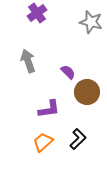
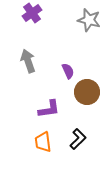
purple cross: moved 5 px left
gray star: moved 2 px left, 2 px up
purple semicircle: moved 1 px up; rotated 21 degrees clockwise
orange trapezoid: rotated 55 degrees counterclockwise
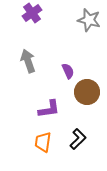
orange trapezoid: rotated 15 degrees clockwise
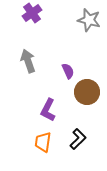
purple L-shape: moved 1 px left, 1 px down; rotated 125 degrees clockwise
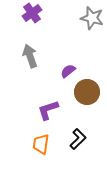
gray star: moved 3 px right, 2 px up
gray arrow: moved 2 px right, 5 px up
purple semicircle: rotated 105 degrees counterclockwise
purple L-shape: rotated 45 degrees clockwise
orange trapezoid: moved 2 px left, 2 px down
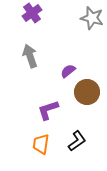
black L-shape: moved 1 px left, 2 px down; rotated 10 degrees clockwise
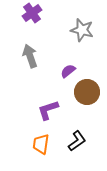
gray star: moved 10 px left, 12 px down
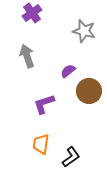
gray star: moved 2 px right, 1 px down
gray arrow: moved 3 px left
brown circle: moved 2 px right, 1 px up
purple L-shape: moved 4 px left, 6 px up
black L-shape: moved 6 px left, 16 px down
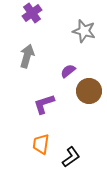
gray arrow: rotated 35 degrees clockwise
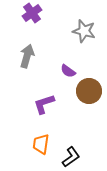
purple semicircle: rotated 105 degrees counterclockwise
